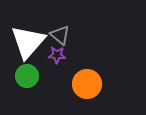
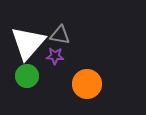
gray triangle: rotated 30 degrees counterclockwise
white triangle: moved 1 px down
purple star: moved 2 px left, 1 px down
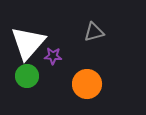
gray triangle: moved 34 px right, 3 px up; rotated 25 degrees counterclockwise
purple star: moved 2 px left
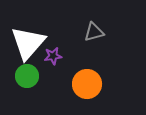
purple star: rotated 12 degrees counterclockwise
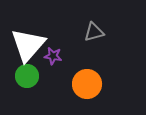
white triangle: moved 2 px down
purple star: rotated 18 degrees clockwise
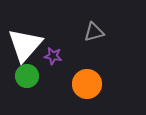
white triangle: moved 3 px left
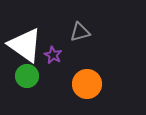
gray triangle: moved 14 px left
white triangle: rotated 36 degrees counterclockwise
purple star: moved 1 px up; rotated 18 degrees clockwise
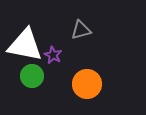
gray triangle: moved 1 px right, 2 px up
white triangle: rotated 24 degrees counterclockwise
green circle: moved 5 px right
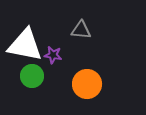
gray triangle: rotated 20 degrees clockwise
purple star: rotated 18 degrees counterclockwise
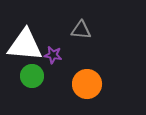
white triangle: rotated 6 degrees counterclockwise
